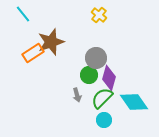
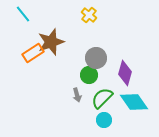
yellow cross: moved 10 px left
purple diamond: moved 16 px right, 5 px up
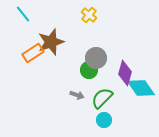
green circle: moved 5 px up
gray arrow: rotated 56 degrees counterclockwise
cyan diamond: moved 7 px right, 14 px up
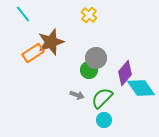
purple diamond: rotated 25 degrees clockwise
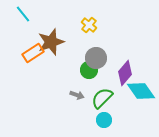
yellow cross: moved 10 px down
cyan diamond: moved 3 px down
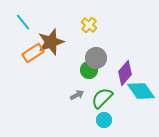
cyan line: moved 8 px down
gray arrow: rotated 48 degrees counterclockwise
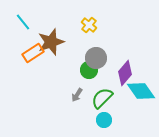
gray arrow: rotated 152 degrees clockwise
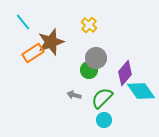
gray arrow: moved 3 px left; rotated 72 degrees clockwise
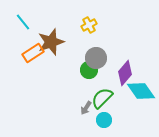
yellow cross: rotated 21 degrees clockwise
gray arrow: moved 12 px right, 13 px down; rotated 72 degrees counterclockwise
